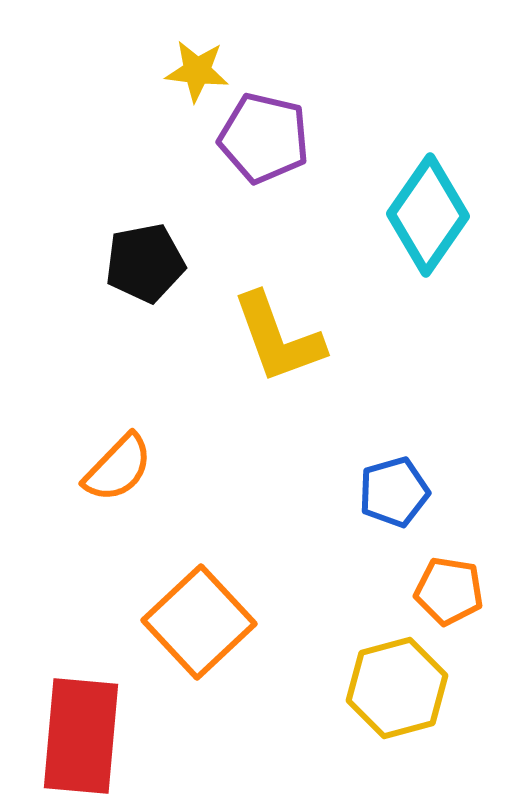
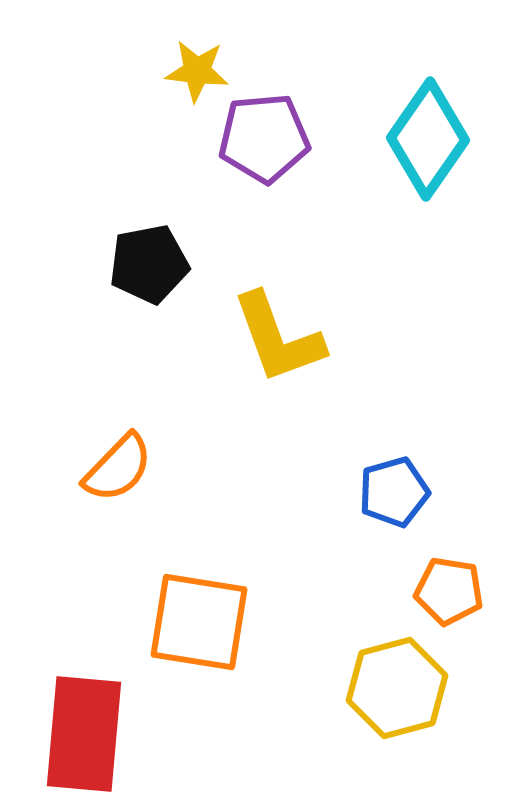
purple pentagon: rotated 18 degrees counterclockwise
cyan diamond: moved 76 px up
black pentagon: moved 4 px right, 1 px down
orange square: rotated 38 degrees counterclockwise
red rectangle: moved 3 px right, 2 px up
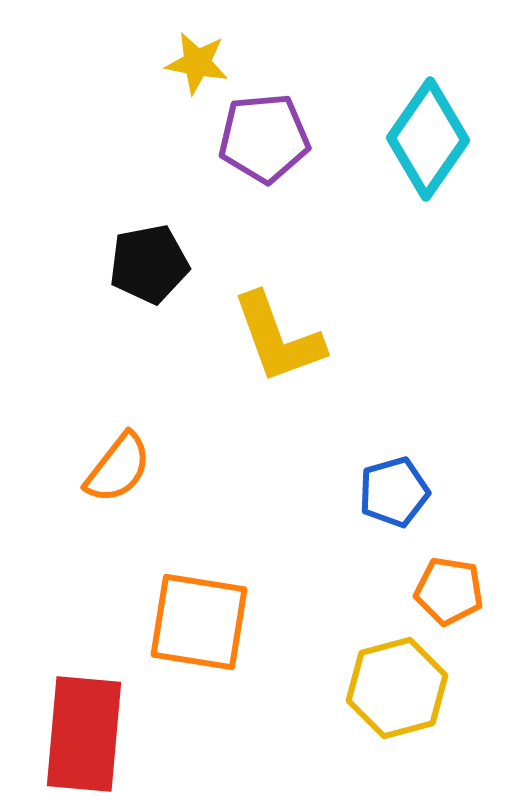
yellow star: moved 8 px up; rotated 4 degrees clockwise
orange semicircle: rotated 6 degrees counterclockwise
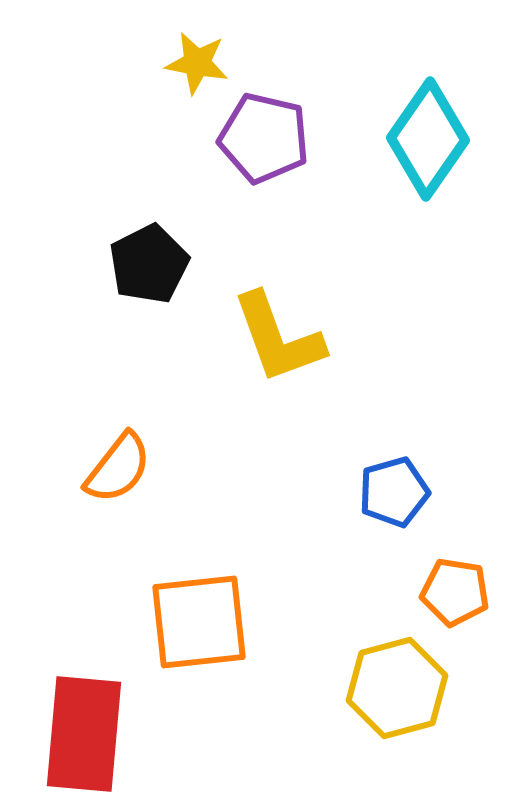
purple pentagon: rotated 18 degrees clockwise
black pentagon: rotated 16 degrees counterclockwise
orange pentagon: moved 6 px right, 1 px down
orange square: rotated 15 degrees counterclockwise
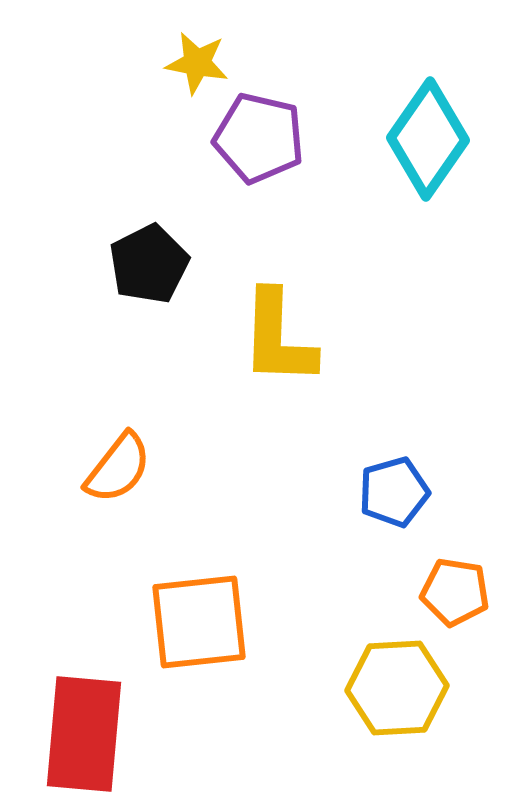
purple pentagon: moved 5 px left
yellow L-shape: rotated 22 degrees clockwise
yellow hexagon: rotated 12 degrees clockwise
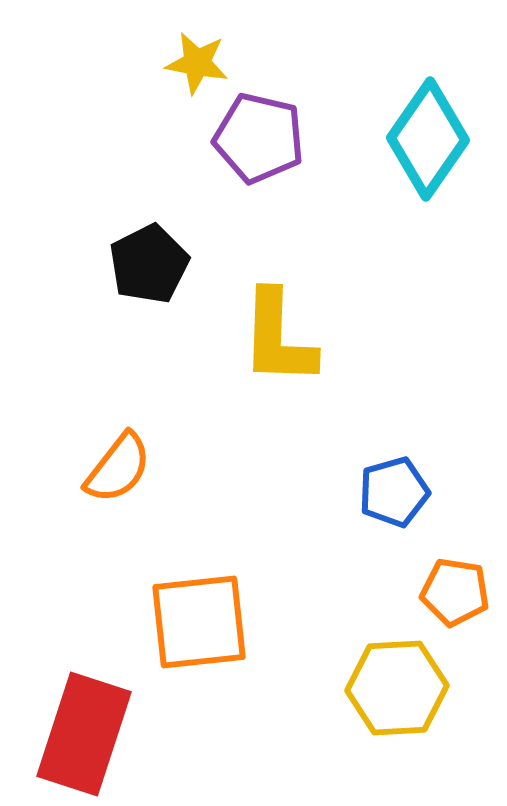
red rectangle: rotated 13 degrees clockwise
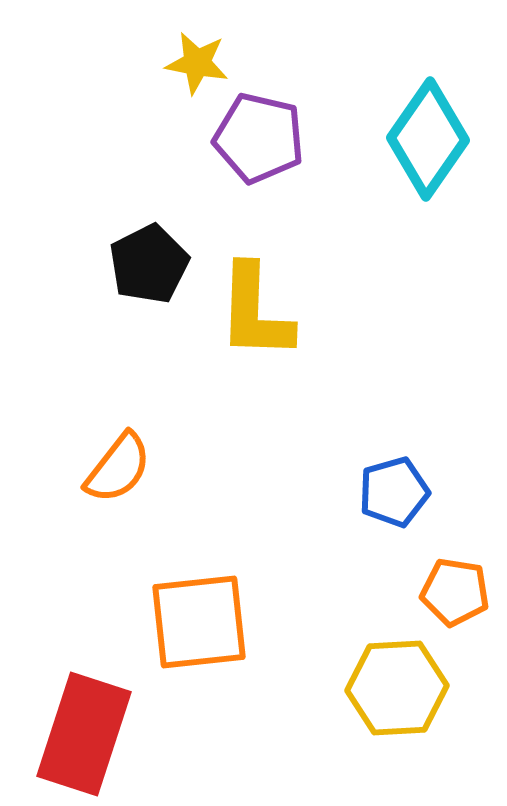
yellow L-shape: moved 23 px left, 26 px up
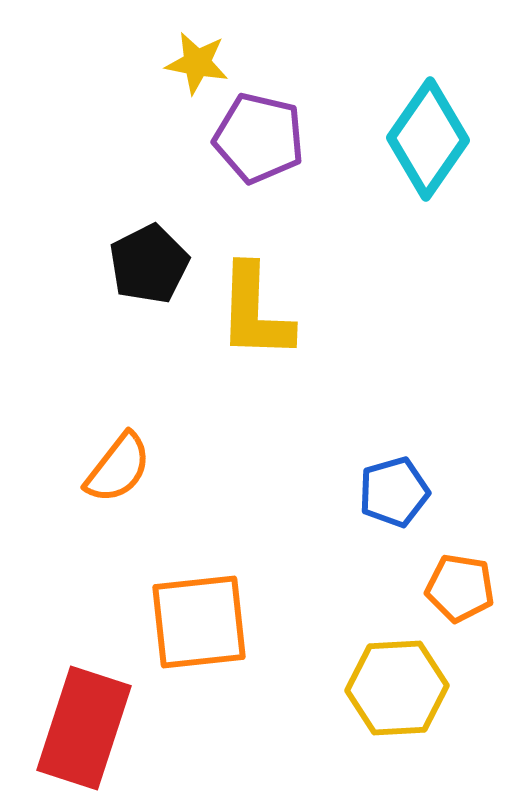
orange pentagon: moved 5 px right, 4 px up
red rectangle: moved 6 px up
